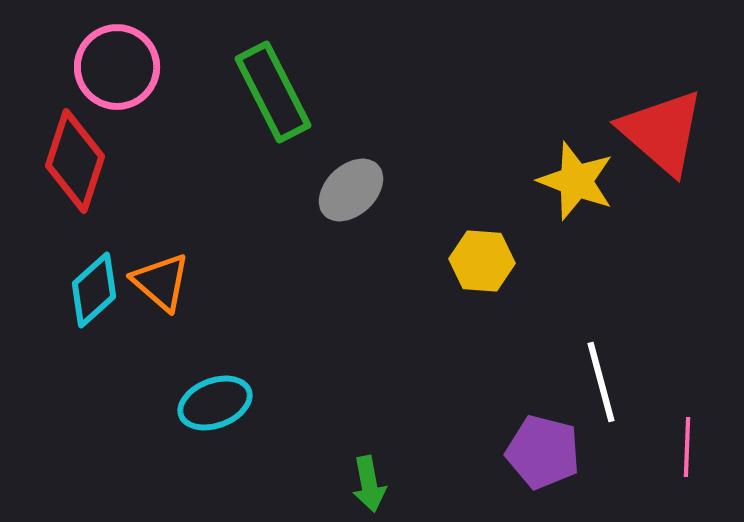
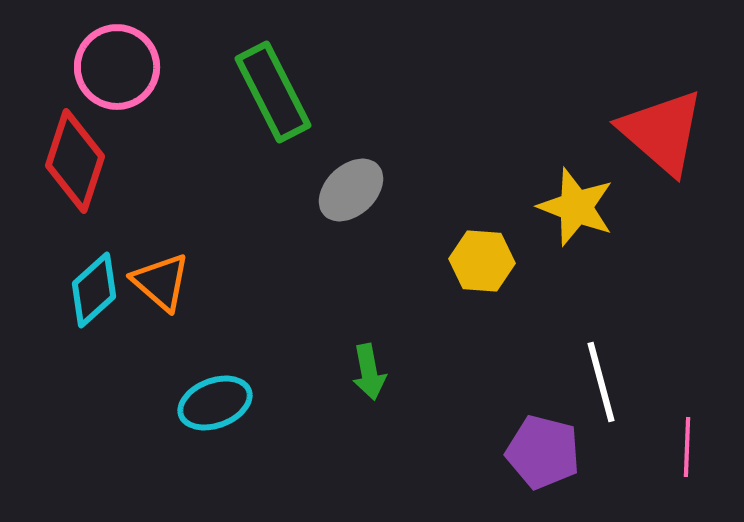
yellow star: moved 26 px down
green arrow: moved 112 px up
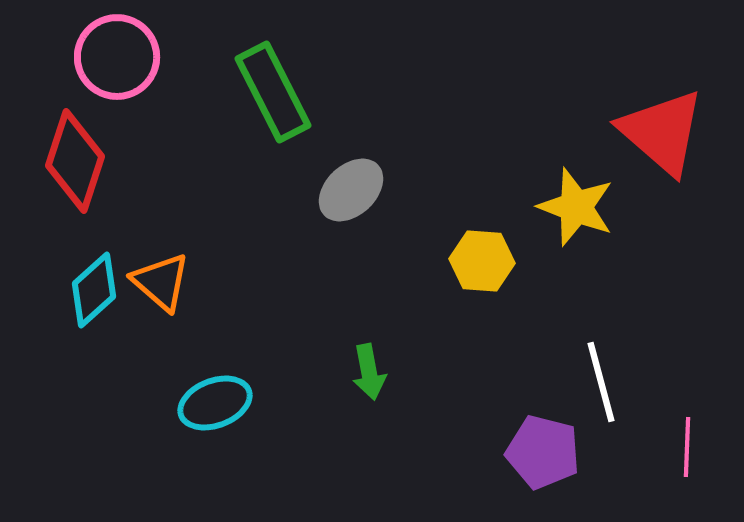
pink circle: moved 10 px up
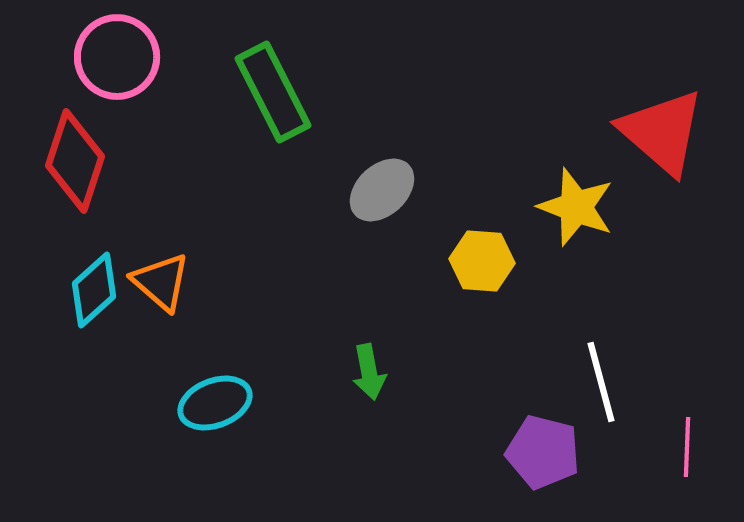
gray ellipse: moved 31 px right
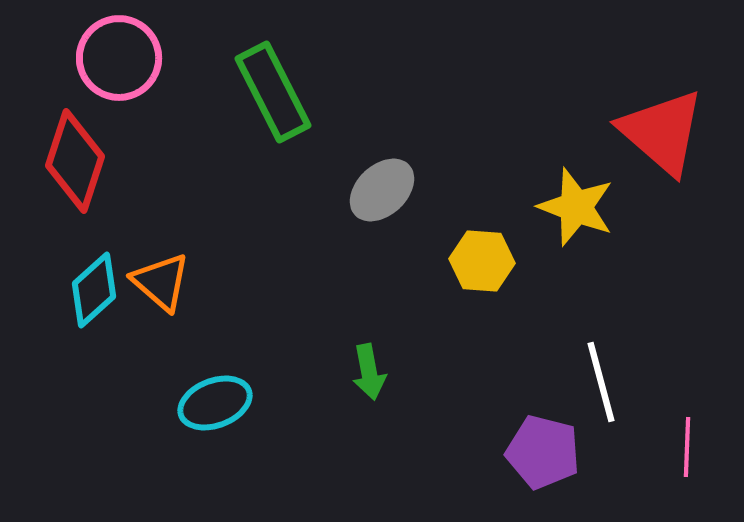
pink circle: moved 2 px right, 1 px down
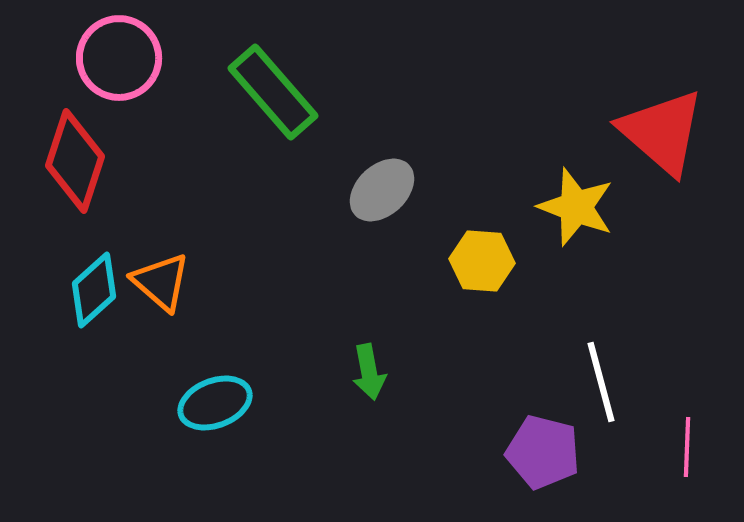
green rectangle: rotated 14 degrees counterclockwise
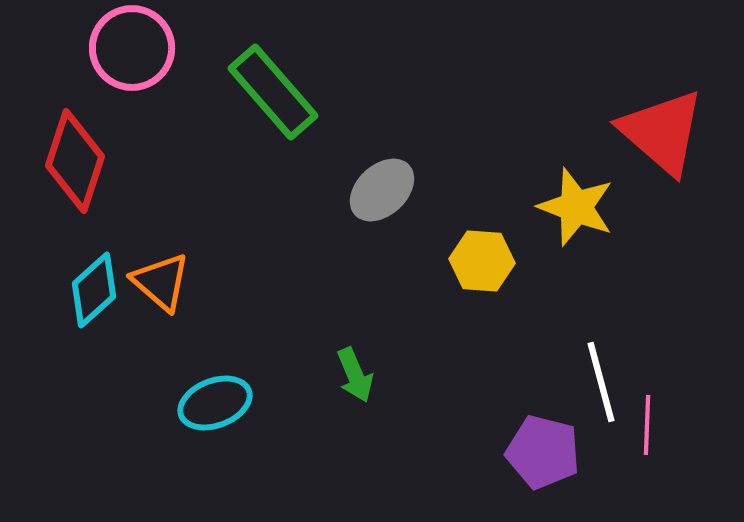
pink circle: moved 13 px right, 10 px up
green arrow: moved 14 px left, 3 px down; rotated 12 degrees counterclockwise
pink line: moved 40 px left, 22 px up
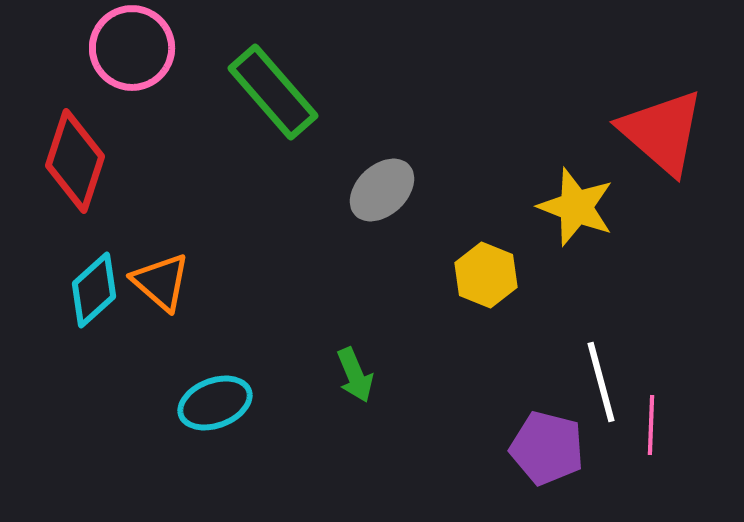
yellow hexagon: moved 4 px right, 14 px down; rotated 18 degrees clockwise
pink line: moved 4 px right
purple pentagon: moved 4 px right, 4 px up
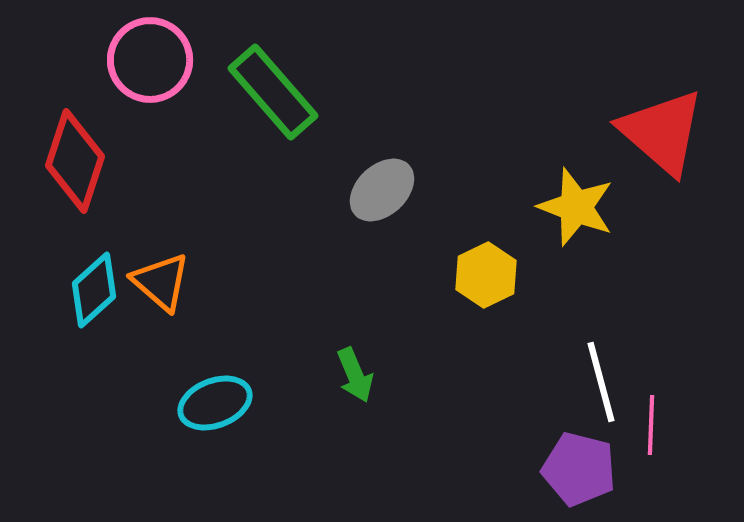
pink circle: moved 18 px right, 12 px down
yellow hexagon: rotated 12 degrees clockwise
purple pentagon: moved 32 px right, 21 px down
